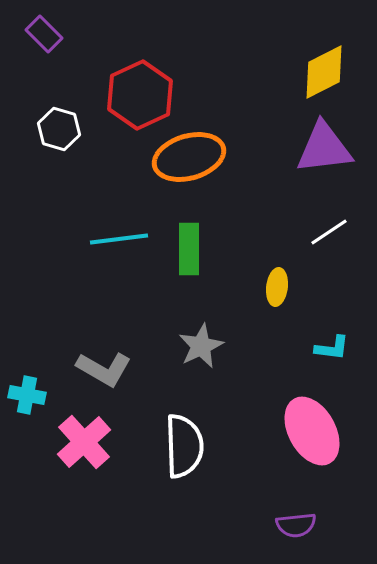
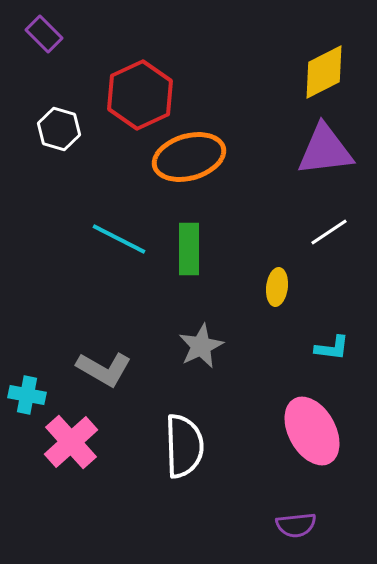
purple triangle: moved 1 px right, 2 px down
cyan line: rotated 34 degrees clockwise
pink cross: moved 13 px left
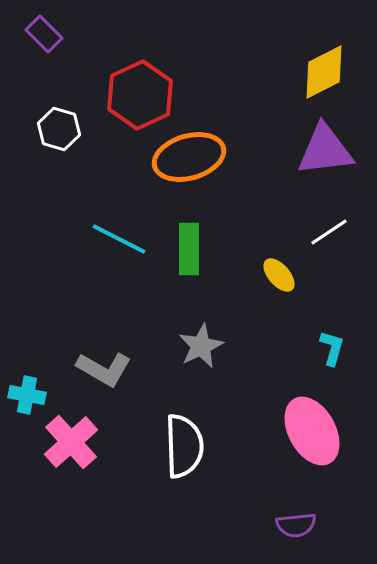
yellow ellipse: moved 2 px right, 12 px up; rotated 48 degrees counterclockwise
cyan L-shape: rotated 81 degrees counterclockwise
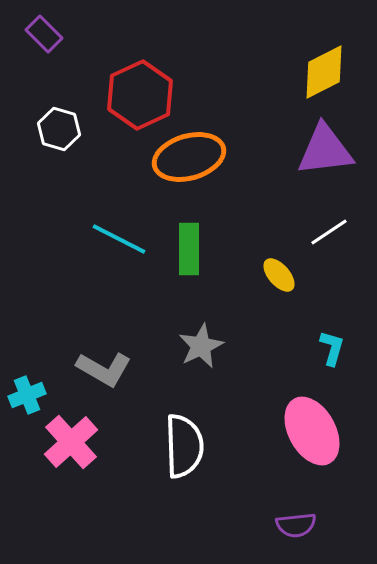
cyan cross: rotated 33 degrees counterclockwise
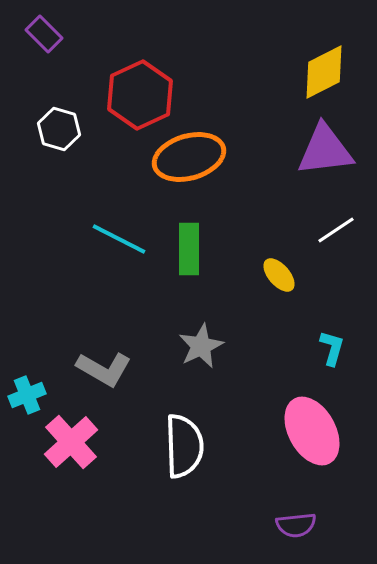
white line: moved 7 px right, 2 px up
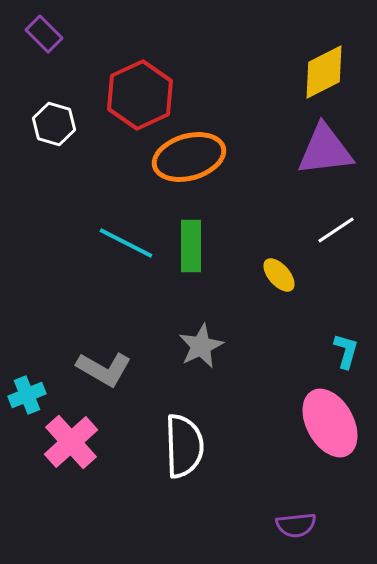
white hexagon: moved 5 px left, 5 px up
cyan line: moved 7 px right, 4 px down
green rectangle: moved 2 px right, 3 px up
cyan L-shape: moved 14 px right, 3 px down
pink ellipse: moved 18 px right, 8 px up
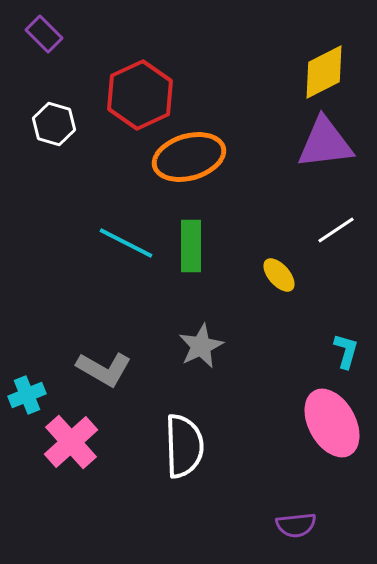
purple triangle: moved 7 px up
pink ellipse: moved 2 px right
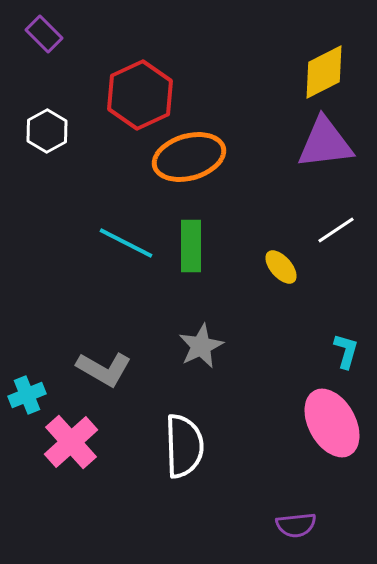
white hexagon: moved 7 px left, 7 px down; rotated 15 degrees clockwise
yellow ellipse: moved 2 px right, 8 px up
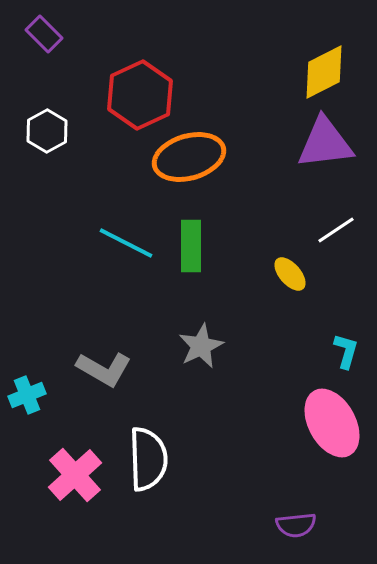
yellow ellipse: moved 9 px right, 7 px down
pink cross: moved 4 px right, 33 px down
white semicircle: moved 36 px left, 13 px down
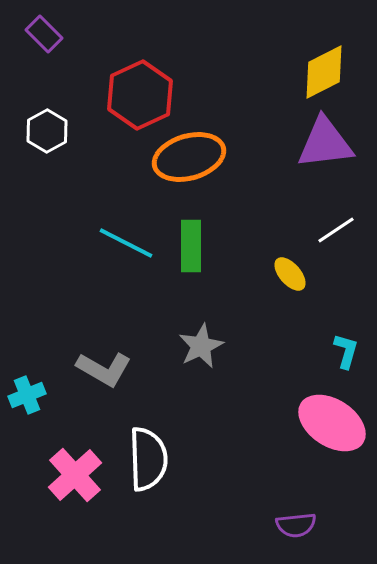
pink ellipse: rotated 28 degrees counterclockwise
